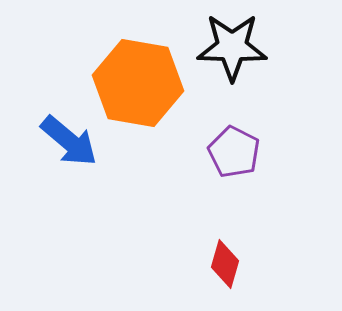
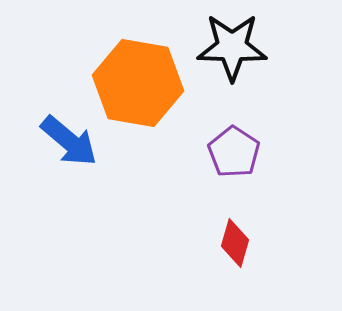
purple pentagon: rotated 6 degrees clockwise
red diamond: moved 10 px right, 21 px up
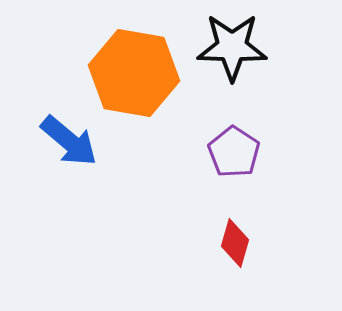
orange hexagon: moved 4 px left, 10 px up
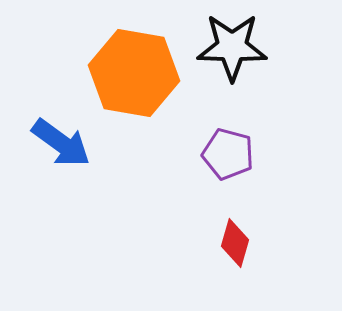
blue arrow: moved 8 px left, 2 px down; rotated 4 degrees counterclockwise
purple pentagon: moved 6 px left, 2 px down; rotated 18 degrees counterclockwise
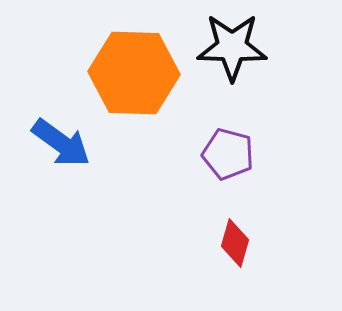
orange hexagon: rotated 8 degrees counterclockwise
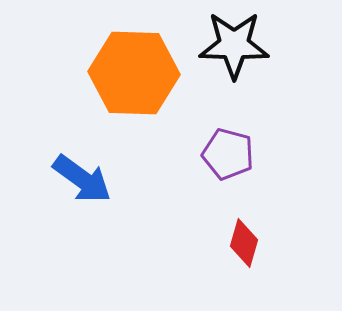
black star: moved 2 px right, 2 px up
blue arrow: moved 21 px right, 36 px down
red diamond: moved 9 px right
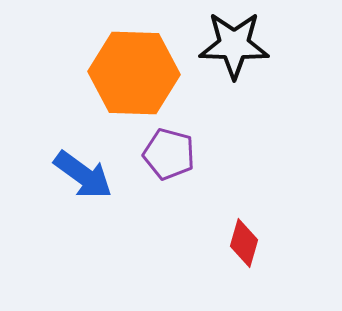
purple pentagon: moved 59 px left
blue arrow: moved 1 px right, 4 px up
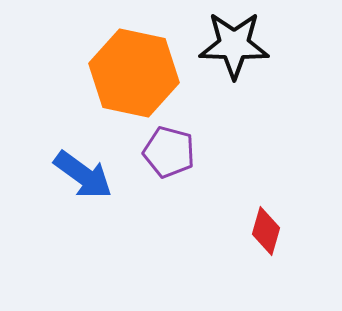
orange hexagon: rotated 10 degrees clockwise
purple pentagon: moved 2 px up
red diamond: moved 22 px right, 12 px up
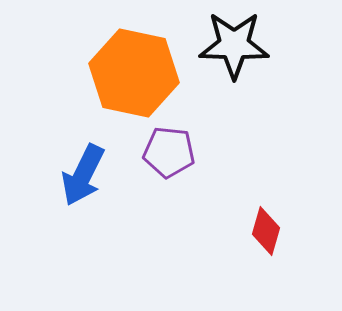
purple pentagon: rotated 9 degrees counterclockwise
blue arrow: rotated 80 degrees clockwise
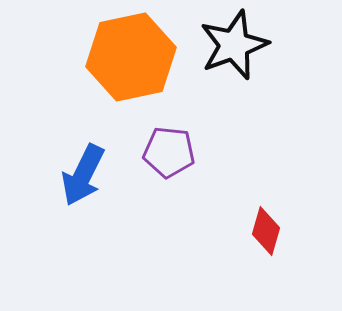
black star: rotated 22 degrees counterclockwise
orange hexagon: moved 3 px left, 16 px up; rotated 24 degrees counterclockwise
